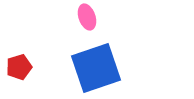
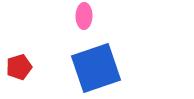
pink ellipse: moved 3 px left, 1 px up; rotated 20 degrees clockwise
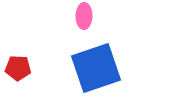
red pentagon: moved 1 px left, 1 px down; rotated 20 degrees clockwise
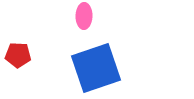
red pentagon: moved 13 px up
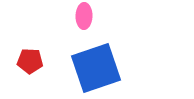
red pentagon: moved 12 px right, 6 px down
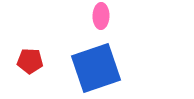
pink ellipse: moved 17 px right
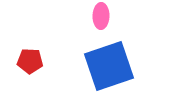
blue square: moved 13 px right, 2 px up
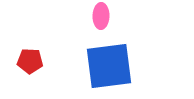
blue square: rotated 12 degrees clockwise
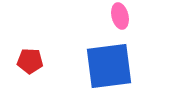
pink ellipse: moved 19 px right; rotated 15 degrees counterclockwise
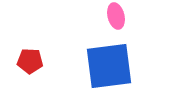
pink ellipse: moved 4 px left
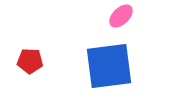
pink ellipse: moved 5 px right; rotated 60 degrees clockwise
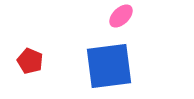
red pentagon: rotated 20 degrees clockwise
